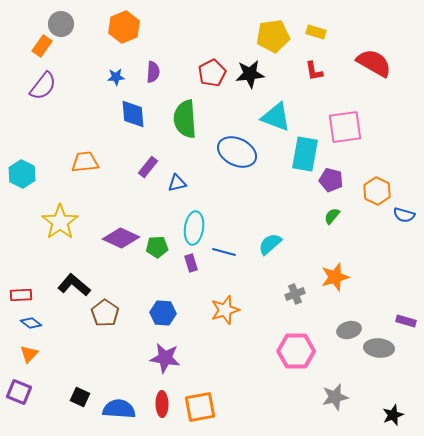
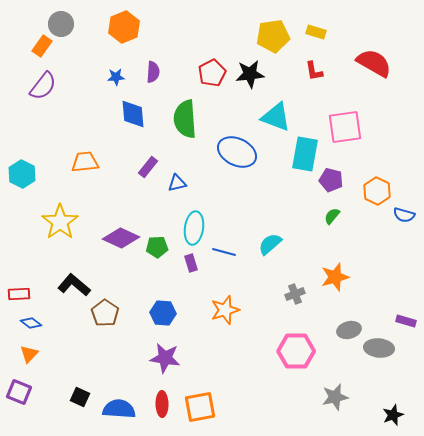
red rectangle at (21, 295): moved 2 px left, 1 px up
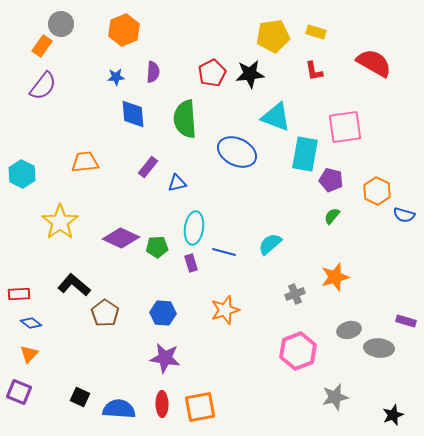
orange hexagon at (124, 27): moved 3 px down
pink hexagon at (296, 351): moved 2 px right; rotated 21 degrees counterclockwise
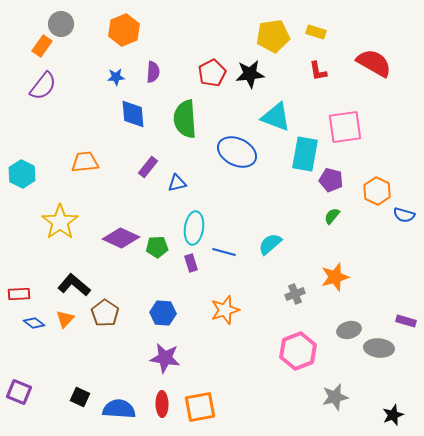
red L-shape at (314, 71): moved 4 px right
blue diamond at (31, 323): moved 3 px right
orange triangle at (29, 354): moved 36 px right, 35 px up
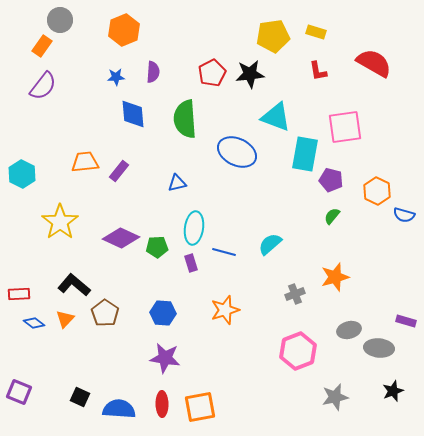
gray circle at (61, 24): moved 1 px left, 4 px up
purple rectangle at (148, 167): moved 29 px left, 4 px down
black star at (393, 415): moved 24 px up
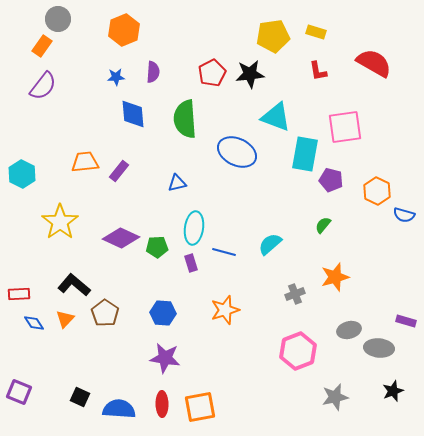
gray circle at (60, 20): moved 2 px left, 1 px up
green semicircle at (332, 216): moved 9 px left, 9 px down
blue diamond at (34, 323): rotated 20 degrees clockwise
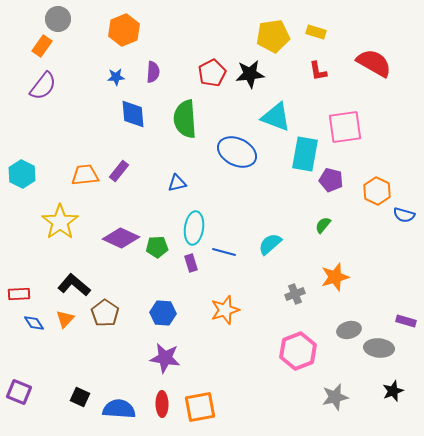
orange trapezoid at (85, 162): moved 13 px down
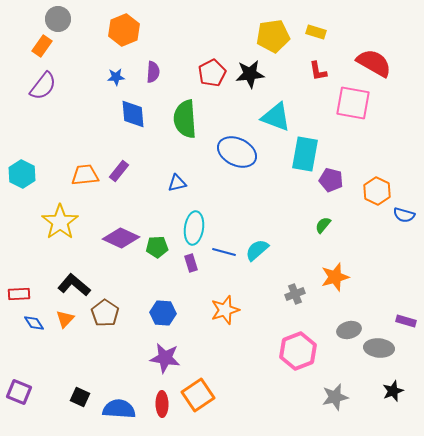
pink square at (345, 127): moved 8 px right, 24 px up; rotated 18 degrees clockwise
cyan semicircle at (270, 244): moved 13 px left, 6 px down
orange square at (200, 407): moved 2 px left, 12 px up; rotated 24 degrees counterclockwise
